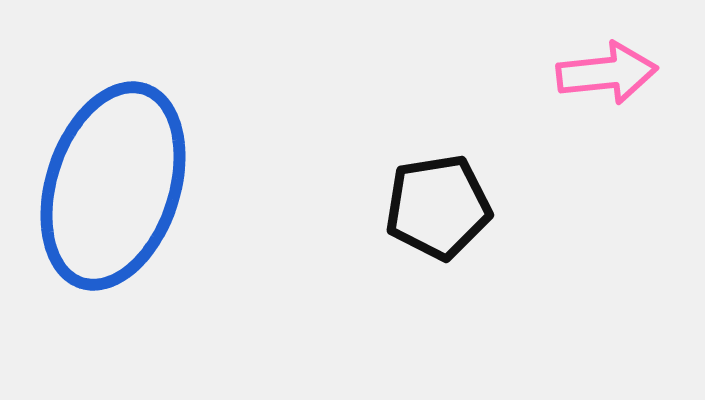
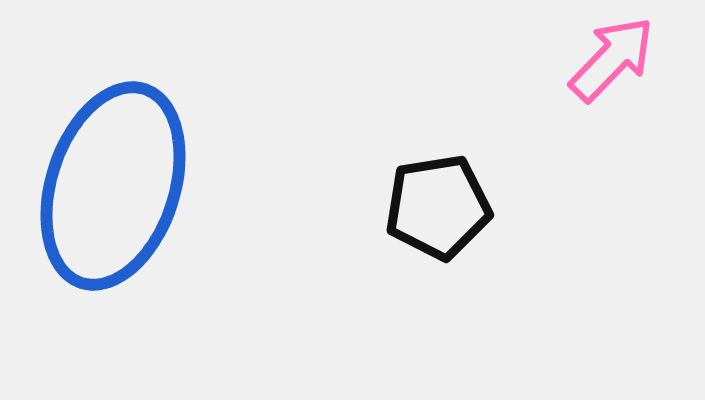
pink arrow: moved 5 px right, 14 px up; rotated 40 degrees counterclockwise
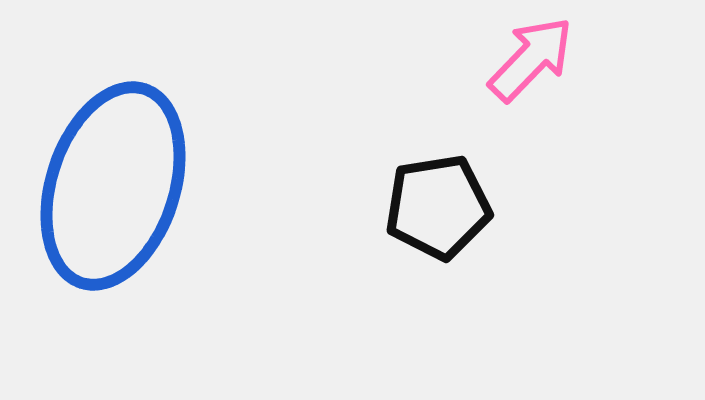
pink arrow: moved 81 px left
